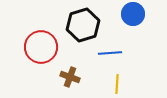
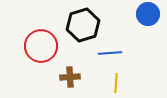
blue circle: moved 15 px right
red circle: moved 1 px up
brown cross: rotated 24 degrees counterclockwise
yellow line: moved 1 px left, 1 px up
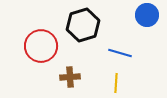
blue circle: moved 1 px left, 1 px down
blue line: moved 10 px right; rotated 20 degrees clockwise
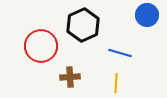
black hexagon: rotated 8 degrees counterclockwise
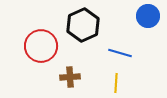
blue circle: moved 1 px right, 1 px down
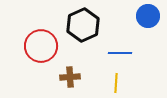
blue line: rotated 15 degrees counterclockwise
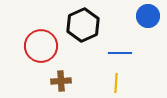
brown cross: moved 9 px left, 4 px down
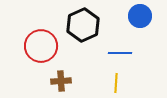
blue circle: moved 8 px left
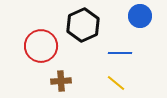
yellow line: rotated 54 degrees counterclockwise
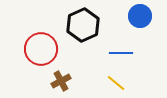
red circle: moved 3 px down
blue line: moved 1 px right
brown cross: rotated 24 degrees counterclockwise
